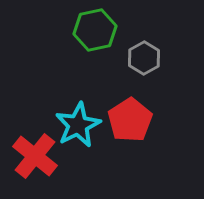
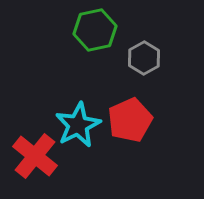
red pentagon: rotated 9 degrees clockwise
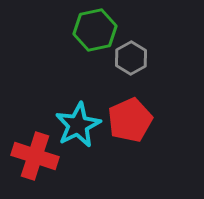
gray hexagon: moved 13 px left
red cross: rotated 21 degrees counterclockwise
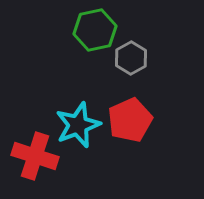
cyan star: rotated 6 degrees clockwise
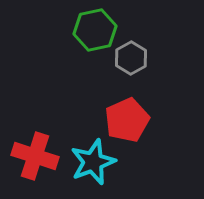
red pentagon: moved 3 px left
cyan star: moved 15 px right, 37 px down
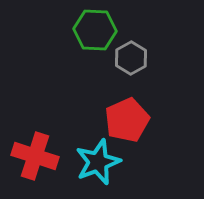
green hexagon: rotated 15 degrees clockwise
cyan star: moved 5 px right
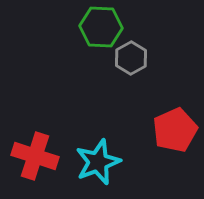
green hexagon: moved 6 px right, 3 px up
red pentagon: moved 48 px right, 10 px down
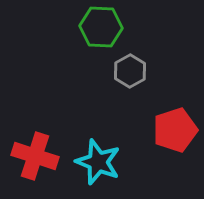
gray hexagon: moved 1 px left, 13 px down
red pentagon: rotated 6 degrees clockwise
cyan star: rotated 30 degrees counterclockwise
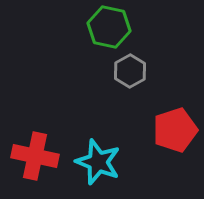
green hexagon: moved 8 px right; rotated 9 degrees clockwise
red cross: rotated 6 degrees counterclockwise
